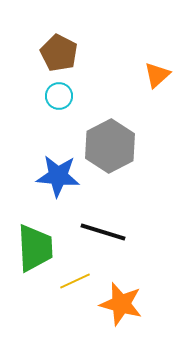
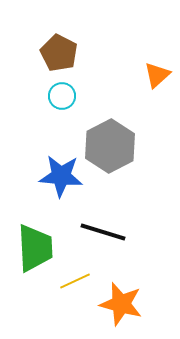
cyan circle: moved 3 px right
blue star: moved 3 px right
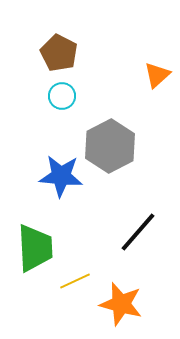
black line: moved 35 px right; rotated 66 degrees counterclockwise
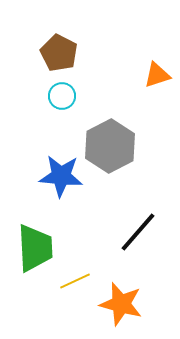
orange triangle: rotated 24 degrees clockwise
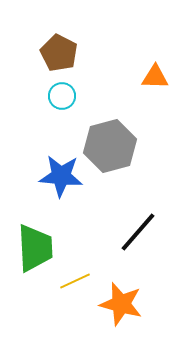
orange triangle: moved 2 px left, 2 px down; rotated 20 degrees clockwise
gray hexagon: rotated 12 degrees clockwise
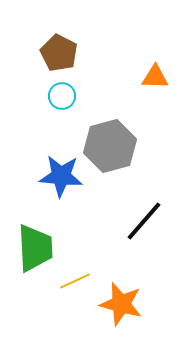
black line: moved 6 px right, 11 px up
